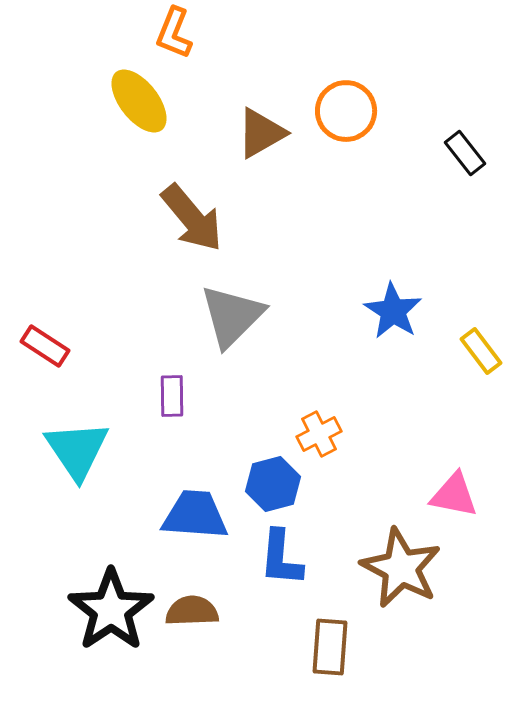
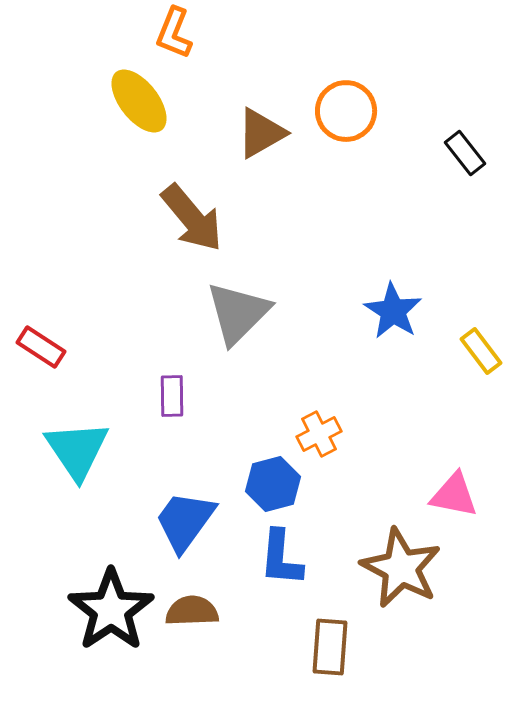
gray triangle: moved 6 px right, 3 px up
red rectangle: moved 4 px left, 1 px down
blue trapezoid: moved 10 px left, 6 px down; rotated 58 degrees counterclockwise
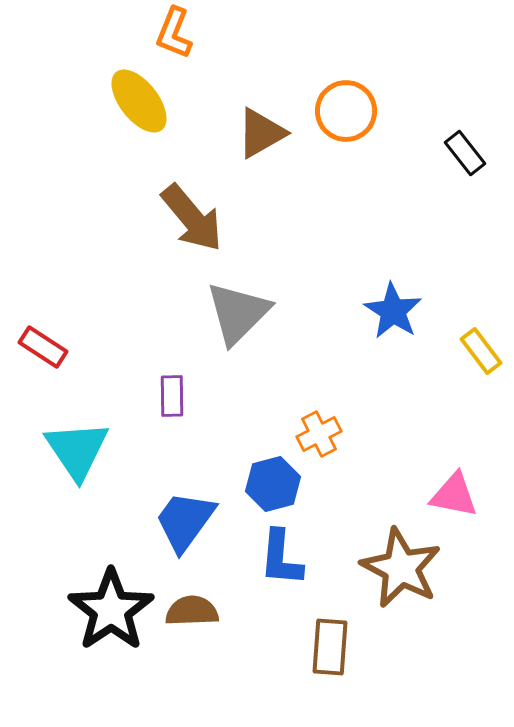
red rectangle: moved 2 px right
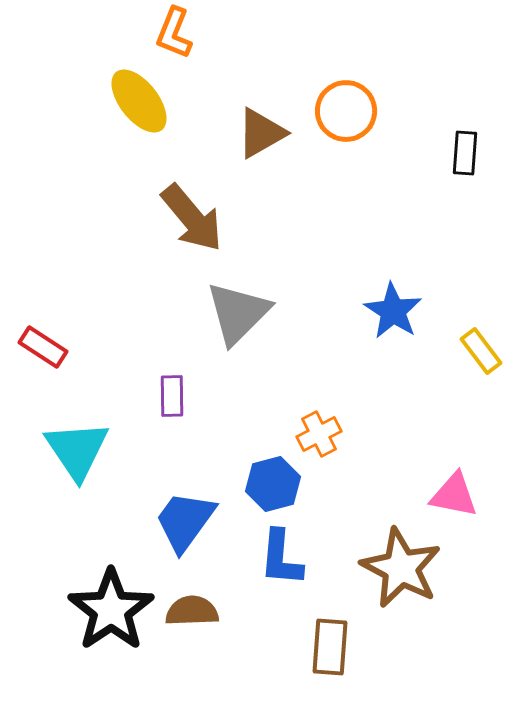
black rectangle: rotated 42 degrees clockwise
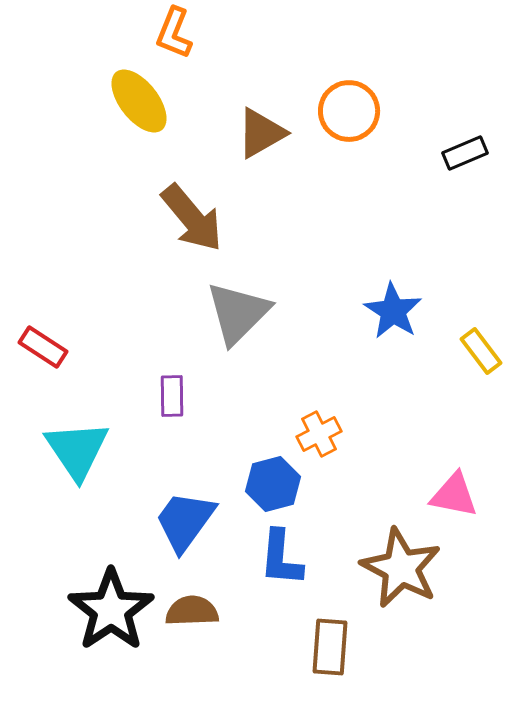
orange circle: moved 3 px right
black rectangle: rotated 63 degrees clockwise
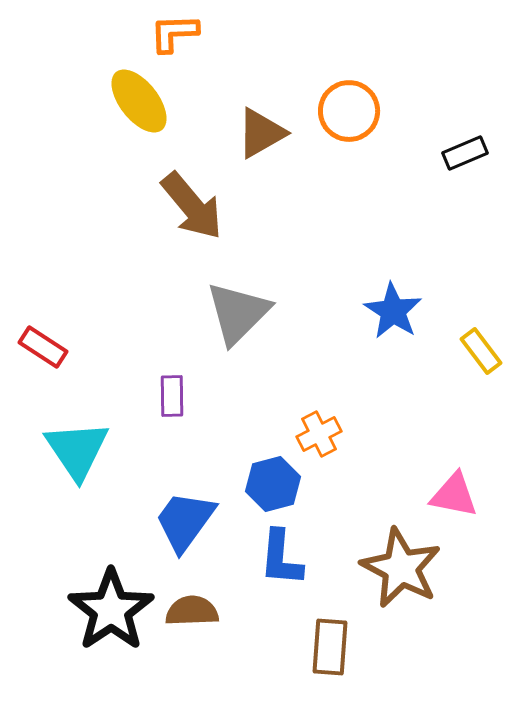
orange L-shape: rotated 66 degrees clockwise
brown arrow: moved 12 px up
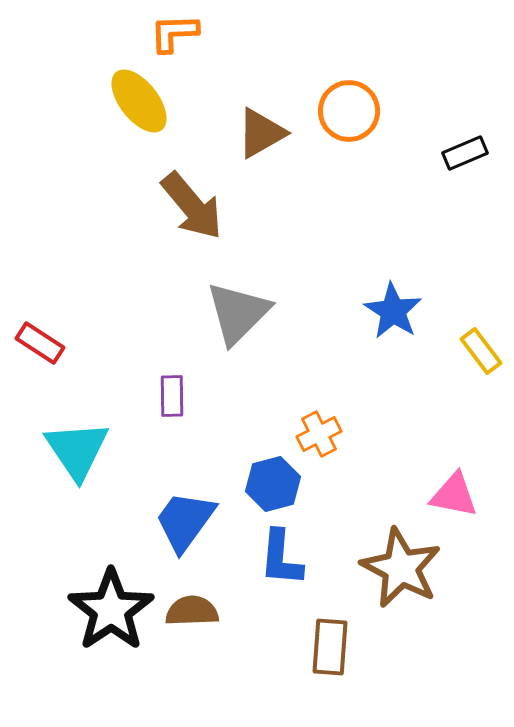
red rectangle: moved 3 px left, 4 px up
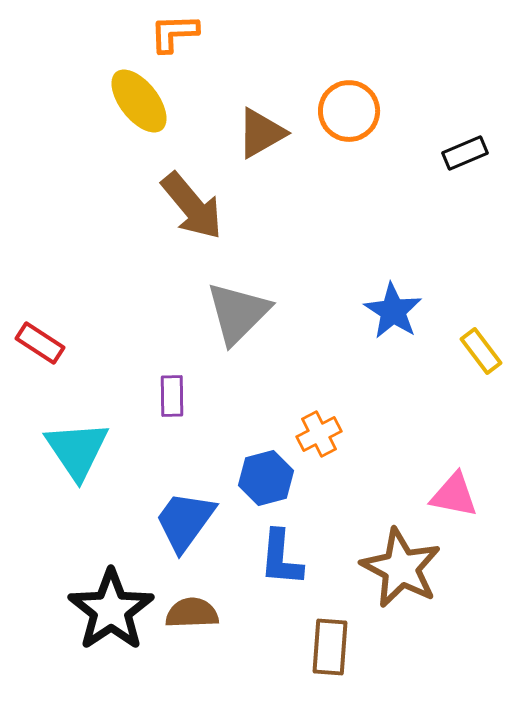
blue hexagon: moved 7 px left, 6 px up
brown semicircle: moved 2 px down
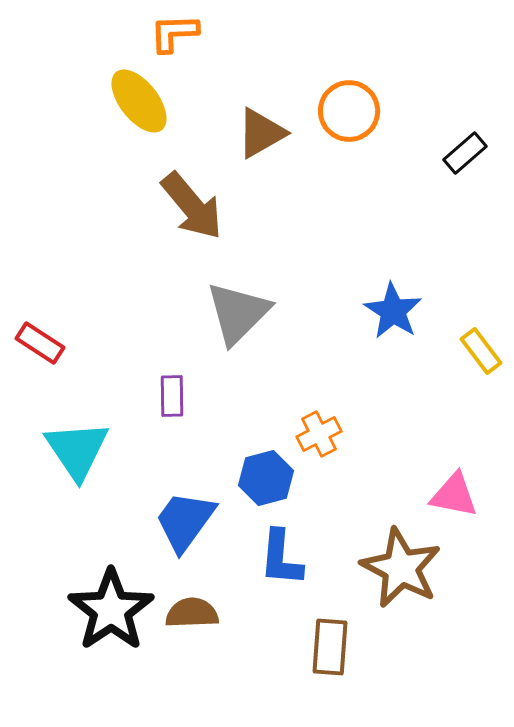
black rectangle: rotated 18 degrees counterclockwise
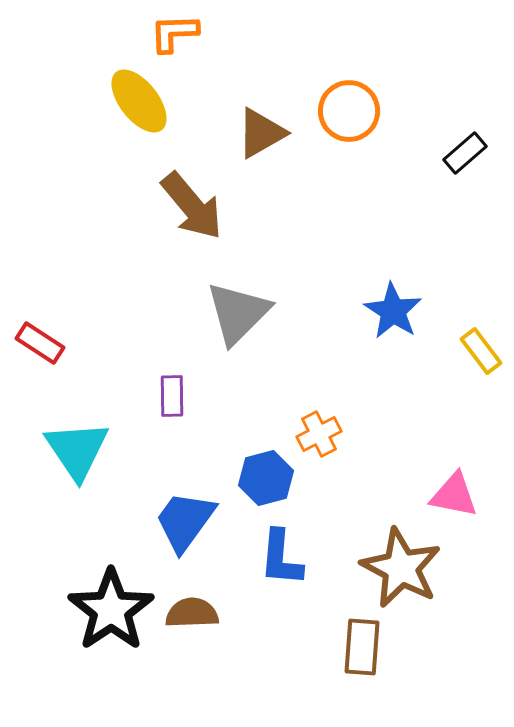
brown rectangle: moved 32 px right
